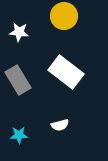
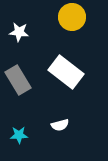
yellow circle: moved 8 px right, 1 px down
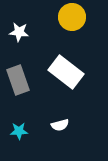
gray rectangle: rotated 12 degrees clockwise
cyan star: moved 4 px up
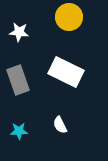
yellow circle: moved 3 px left
white rectangle: rotated 12 degrees counterclockwise
white semicircle: rotated 78 degrees clockwise
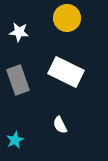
yellow circle: moved 2 px left, 1 px down
cyan star: moved 4 px left, 9 px down; rotated 24 degrees counterclockwise
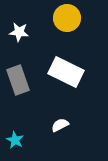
white semicircle: rotated 90 degrees clockwise
cyan star: rotated 18 degrees counterclockwise
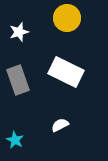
white star: rotated 24 degrees counterclockwise
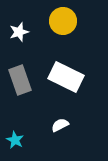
yellow circle: moved 4 px left, 3 px down
white rectangle: moved 5 px down
gray rectangle: moved 2 px right
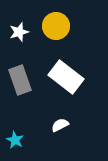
yellow circle: moved 7 px left, 5 px down
white rectangle: rotated 12 degrees clockwise
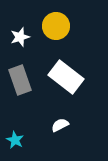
white star: moved 1 px right, 5 px down
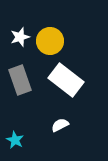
yellow circle: moved 6 px left, 15 px down
white rectangle: moved 3 px down
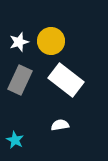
white star: moved 1 px left, 5 px down
yellow circle: moved 1 px right
gray rectangle: rotated 44 degrees clockwise
white semicircle: rotated 18 degrees clockwise
